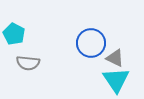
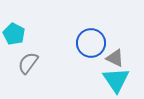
gray semicircle: rotated 120 degrees clockwise
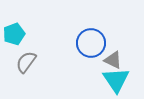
cyan pentagon: rotated 25 degrees clockwise
gray triangle: moved 2 px left, 2 px down
gray semicircle: moved 2 px left, 1 px up
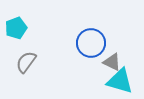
cyan pentagon: moved 2 px right, 6 px up
gray triangle: moved 1 px left, 2 px down
cyan triangle: moved 4 px right, 1 px down; rotated 40 degrees counterclockwise
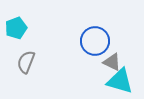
blue circle: moved 4 px right, 2 px up
gray semicircle: rotated 15 degrees counterclockwise
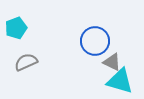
gray semicircle: rotated 45 degrees clockwise
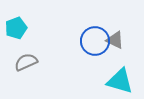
gray triangle: moved 3 px right, 22 px up
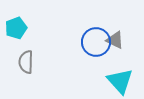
blue circle: moved 1 px right, 1 px down
gray semicircle: rotated 65 degrees counterclockwise
cyan triangle: rotated 32 degrees clockwise
